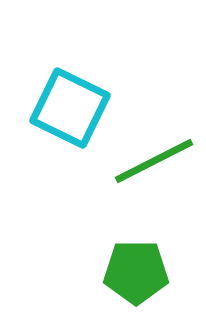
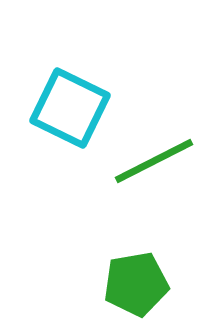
green pentagon: moved 12 px down; rotated 10 degrees counterclockwise
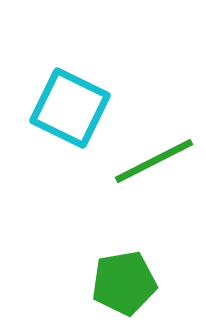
green pentagon: moved 12 px left, 1 px up
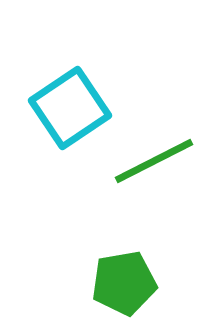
cyan square: rotated 30 degrees clockwise
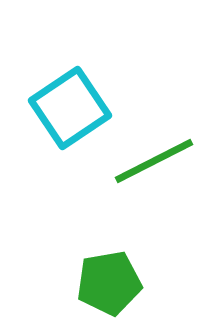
green pentagon: moved 15 px left
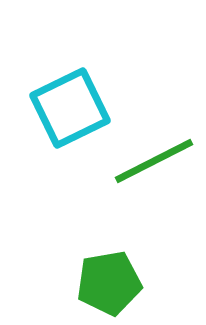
cyan square: rotated 8 degrees clockwise
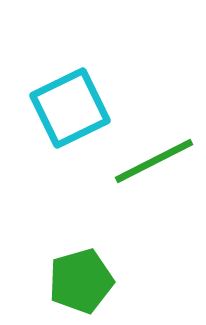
green pentagon: moved 28 px left, 2 px up; rotated 6 degrees counterclockwise
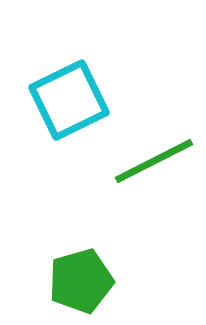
cyan square: moved 1 px left, 8 px up
